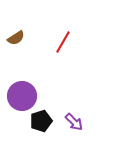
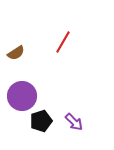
brown semicircle: moved 15 px down
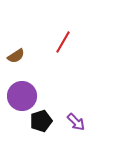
brown semicircle: moved 3 px down
purple arrow: moved 2 px right
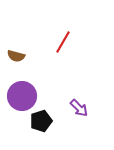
brown semicircle: rotated 48 degrees clockwise
purple arrow: moved 3 px right, 14 px up
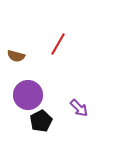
red line: moved 5 px left, 2 px down
purple circle: moved 6 px right, 1 px up
black pentagon: rotated 10 degrees counterclockwise
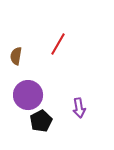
brown semicircle: rotated 84 degrees clockwise
purple arrow: rotated 36 degrees clockwise
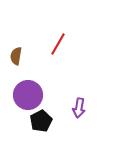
purple arrow: rotated 18 degrees clockwise
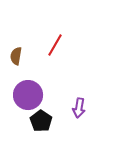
red line: moved 3 px left, 1 px down
black pentagon: rotated 10 degrees counterclockwise
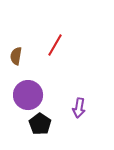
black pentagon: moved 1 px left, 3 px down
